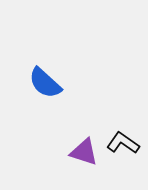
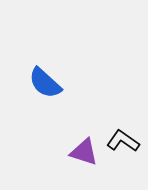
black L-shape: moved 2 px up
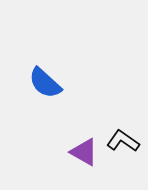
purple triangle: rotated 12 degrees clockwise
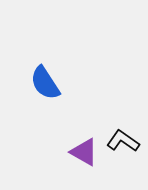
blue semicircle: rotated 15 degrees clockwise
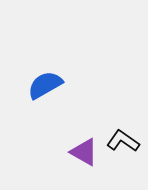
blue semicircle: moved 2 px down; rotated 93 degrees clockwise
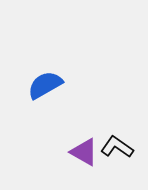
black L-shape: moved 6 px left, 6 px down
